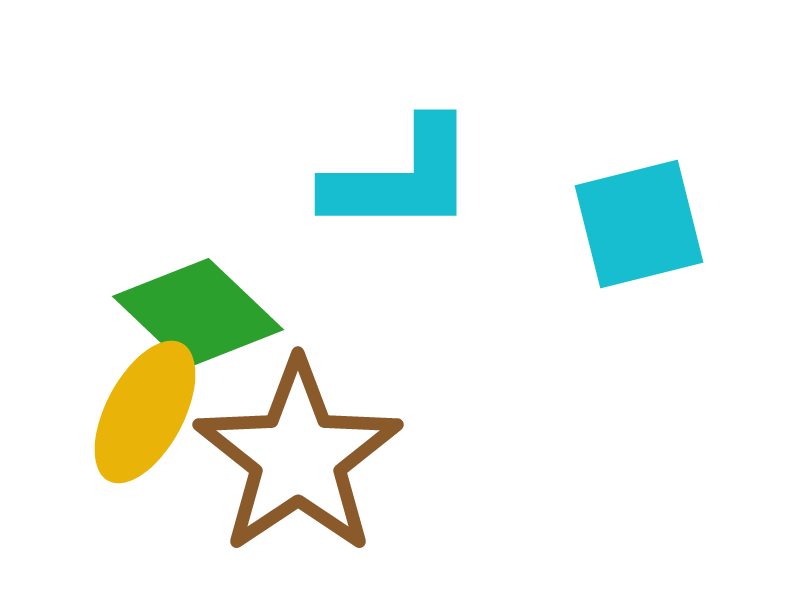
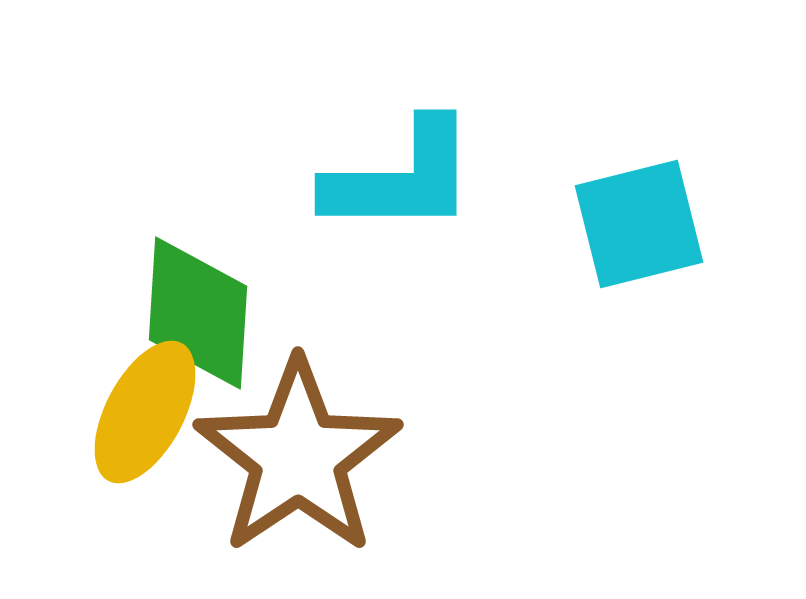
green diamond: rotated 50 degrees clockwise
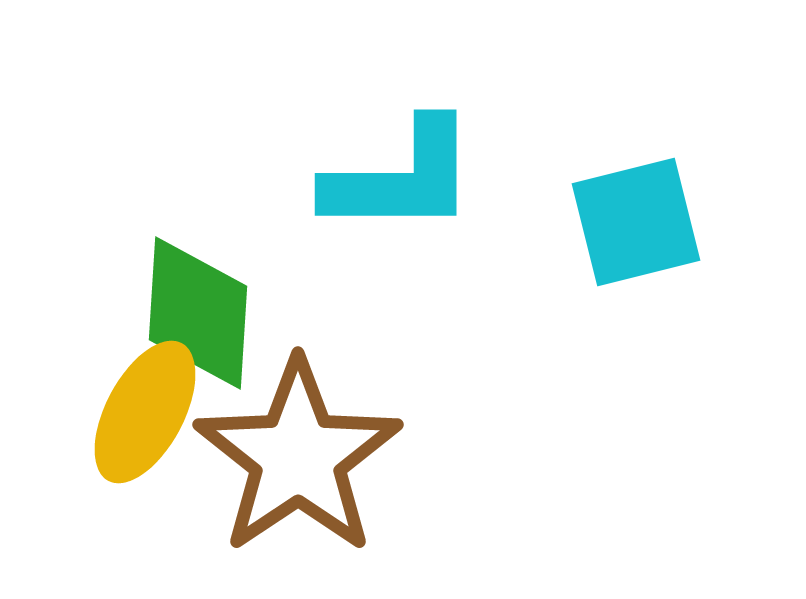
cyan square: moved 3 px left, 2 px up
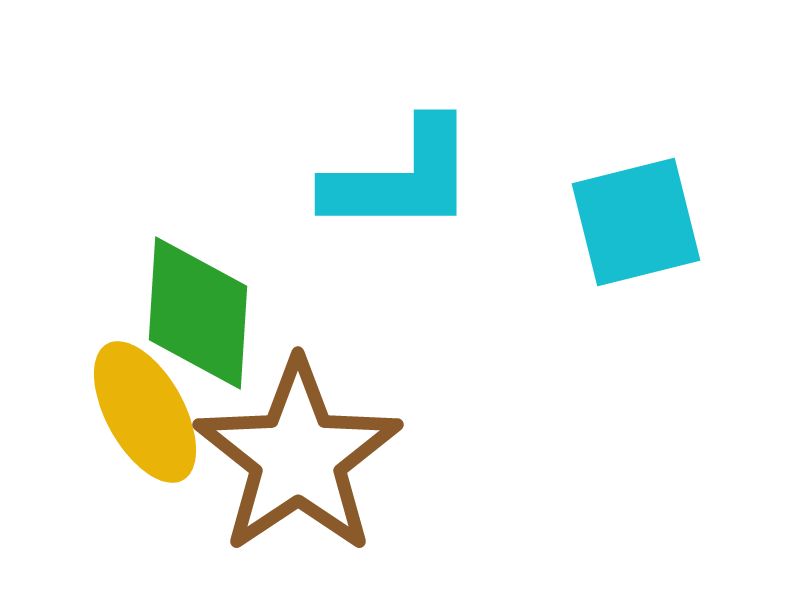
yellow ellipse: rotated 57 degrees counterclockwise
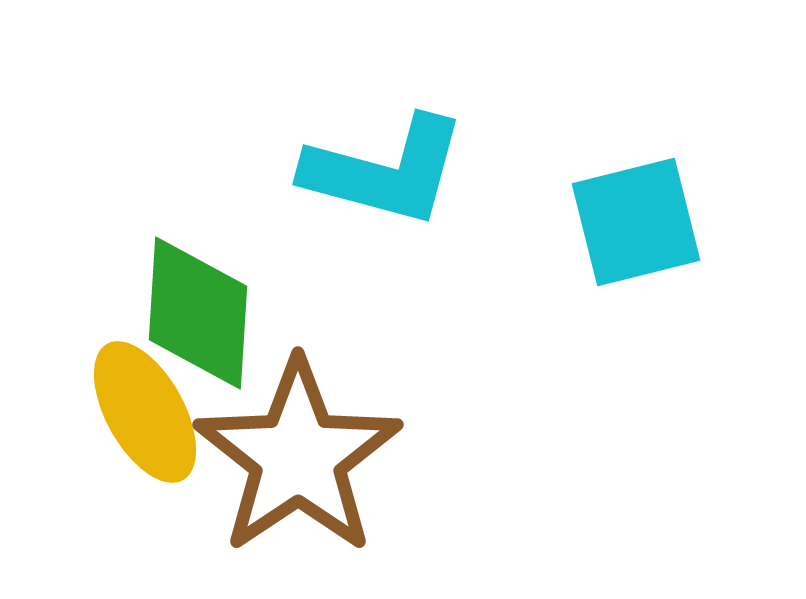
cyan L-shape: moved 16 px left, 7 px up; rotated 15 degrees clockwise
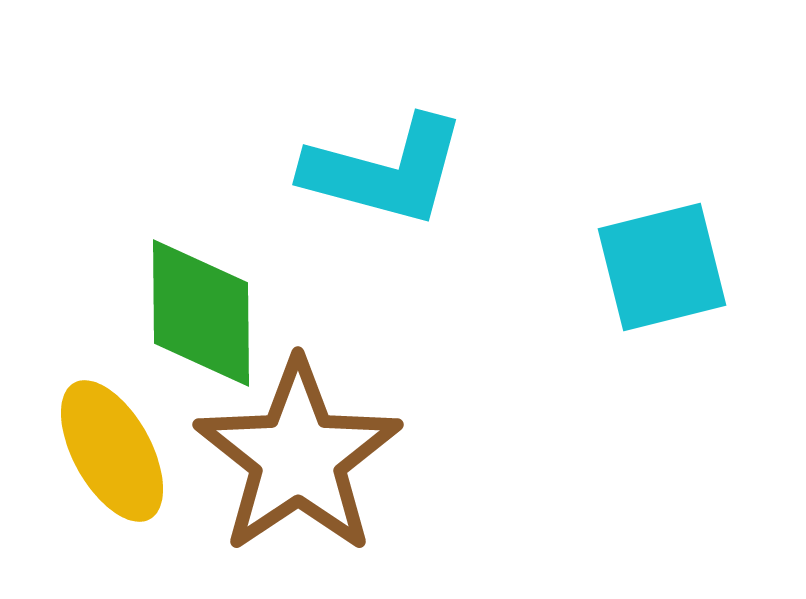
cyan square: moved 26 px right, 45 px down
green diamond: moved 3 px right; rotated 4 degrees counterclockwise
yellow ellipse: moved 33 px left, 39 px down
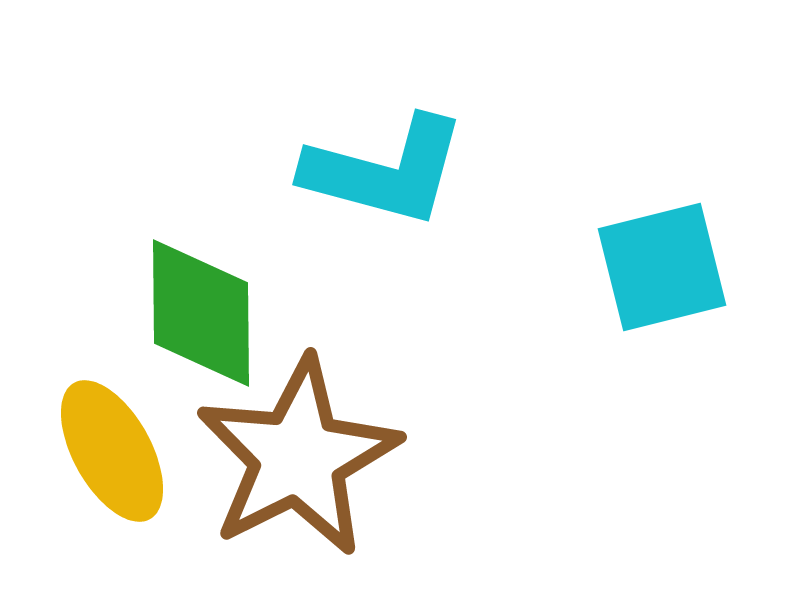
brown star: rotated 7 degrees clockwise
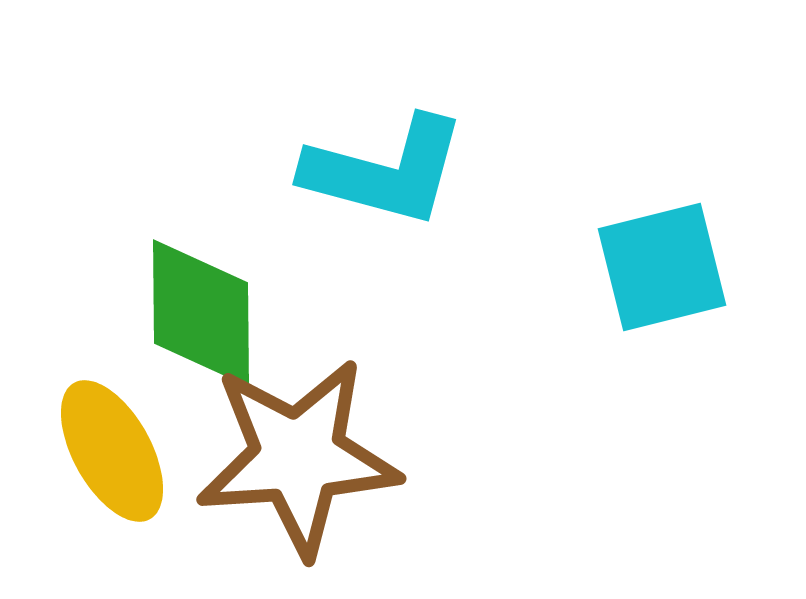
brown star: rotated 23 degrees clockwise
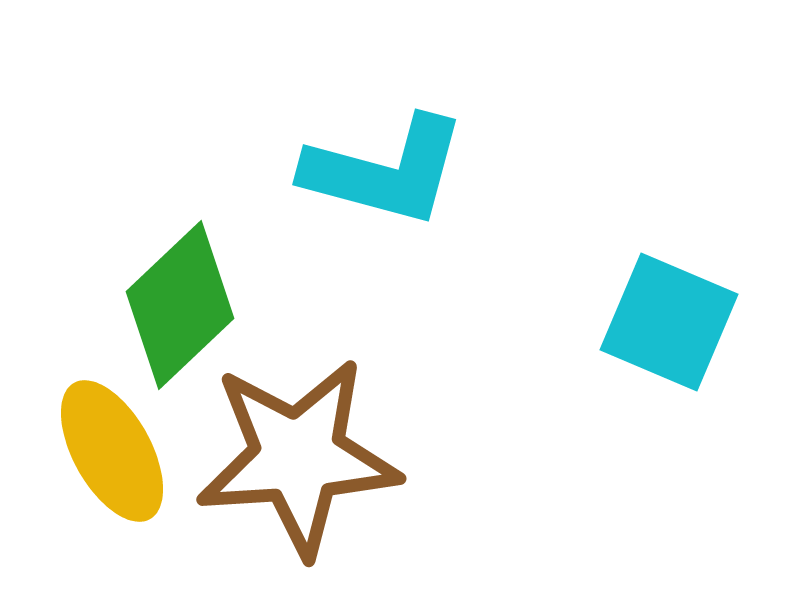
cyan square: moved 7 px right, 55 px down; rotated 37 degrees clockwise
green diamond: moved 21 px left, 8 px up; rotated 47 degrees clockwise
